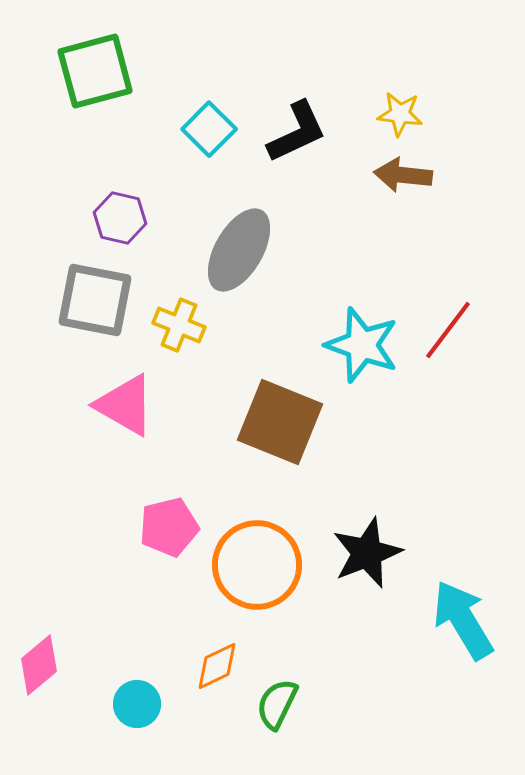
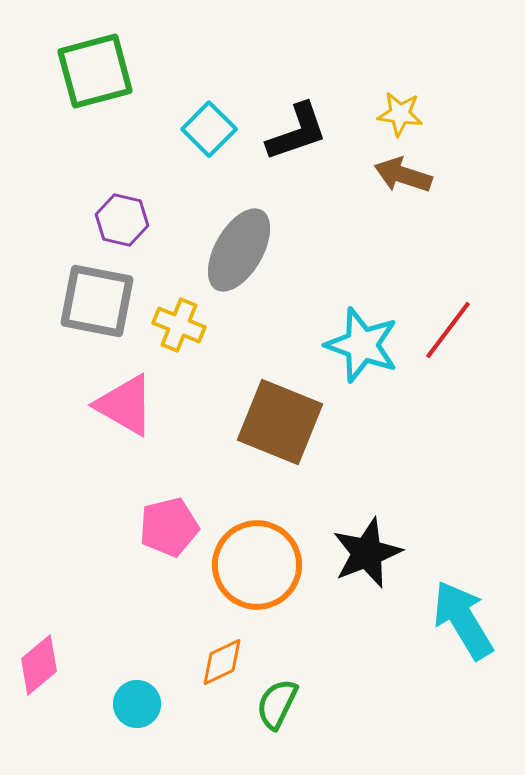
black L-shape: rotated 6 degrees clockwise
brown arrow: rotated 12 degrees clockwise
purple hexagon: moved 2 px right, 2 px down
gray square: moved 2 px right, 1 px down
orange diamond: moved 5 px right, 4 px up
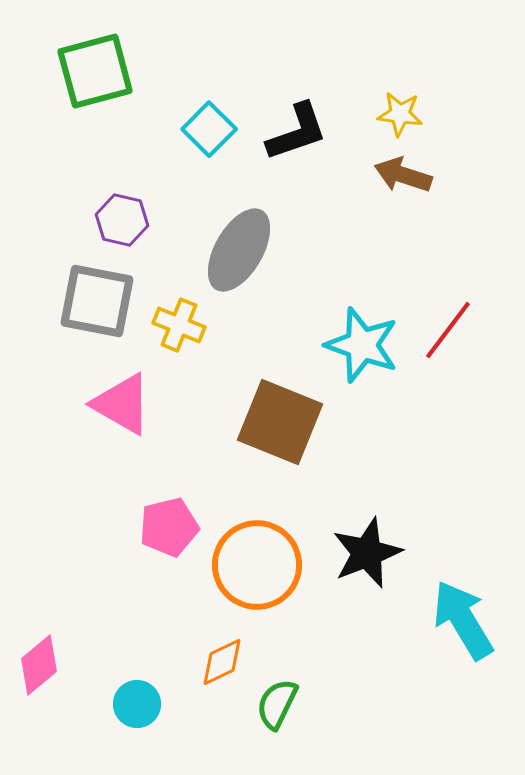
pink triangle: moved 3 px left, 1 px up
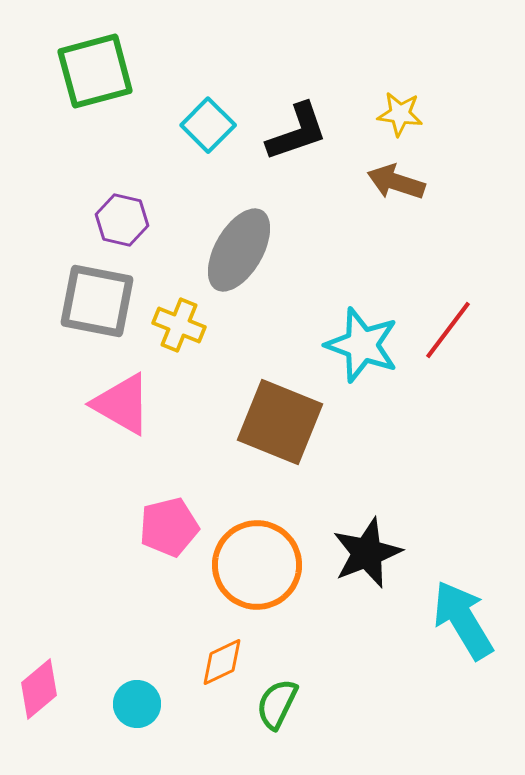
cyan square: moved 1 px left, 4 px up
brown arrow: moved 7 px left, 7 px down
pink diamond: moved 24 px down
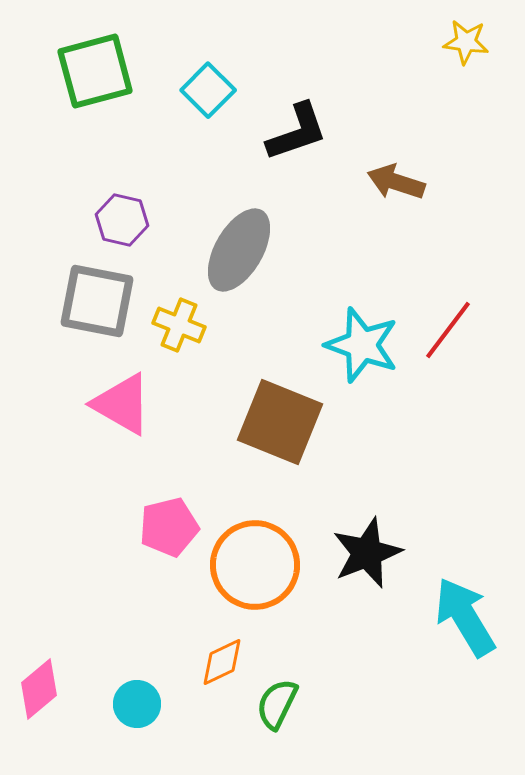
yellow star: moved 66 px right, 72 px up
cyan square: moved 35 px up
orange circle: moved 2 px left
cyan arrow: moved 2 px right, 3 px up
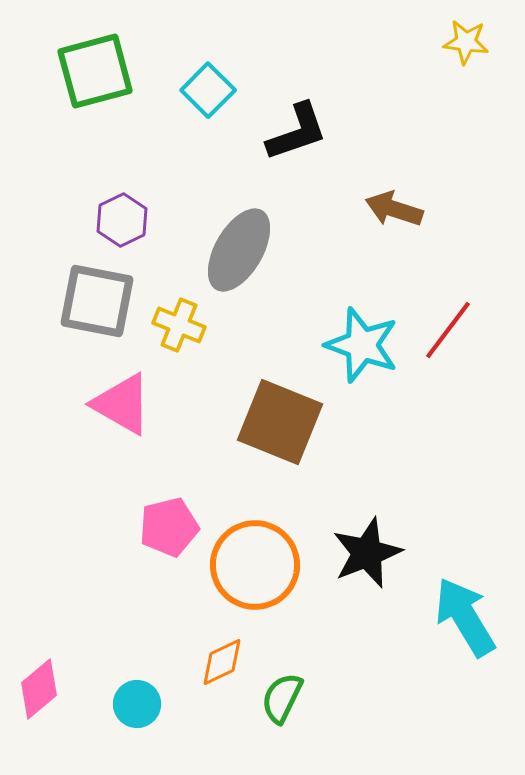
brown arrow: moved 2 px left, 27 px down
purple hexagon: rotated 21 degrees clockwise
green semicircle: moved 5 px right, 6 px up
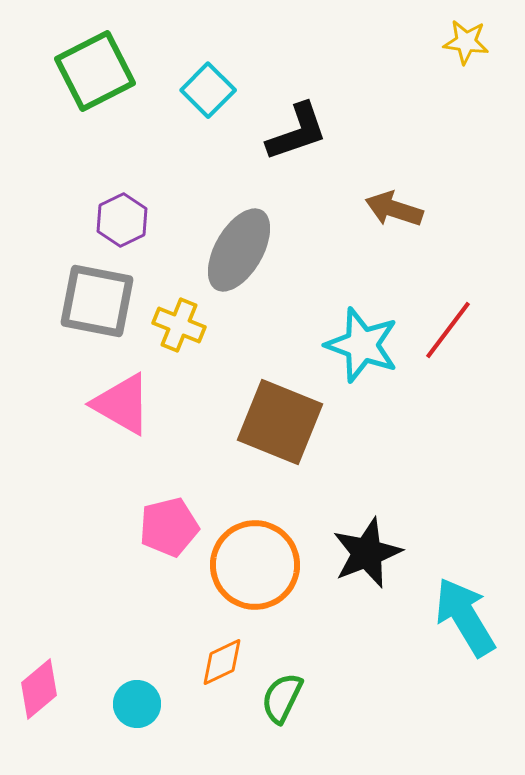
green square: rotated 12 degrees counterclockwise
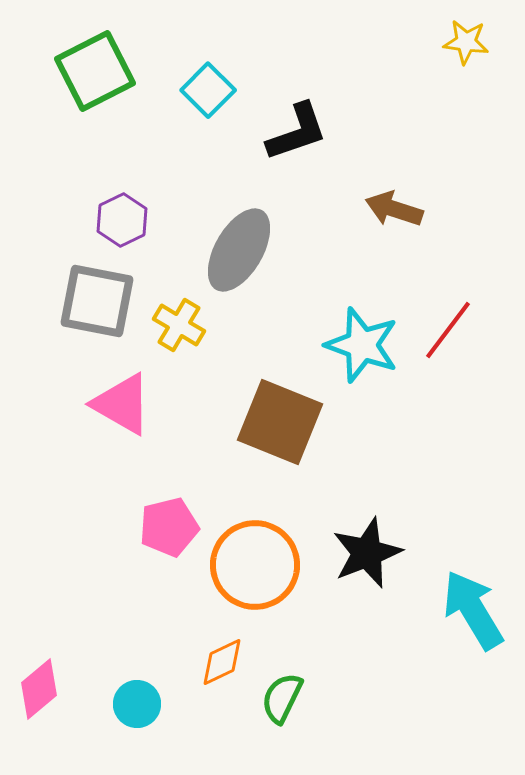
yellow cross: rotated 9 degrees clockwise
cyan arrow: moved 8 px right, 7 px up
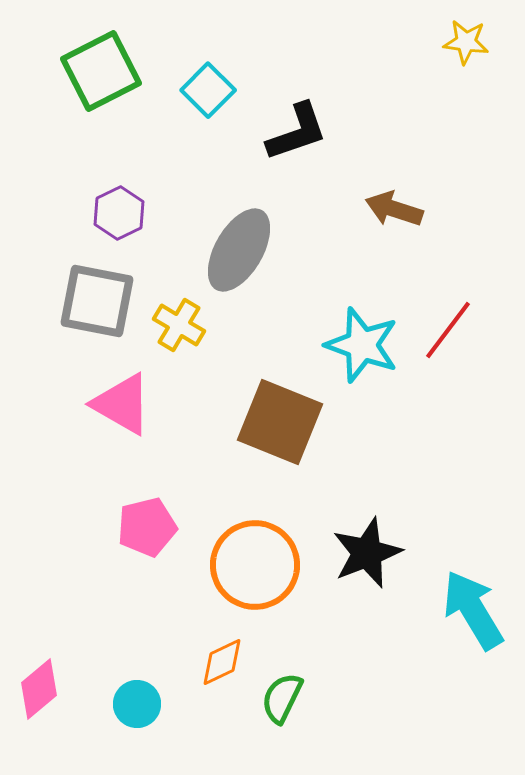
green square: moved 6 px right
purple hexagon: moved 3 px left, 7 px up
pink pentagon: moved 22 px left
